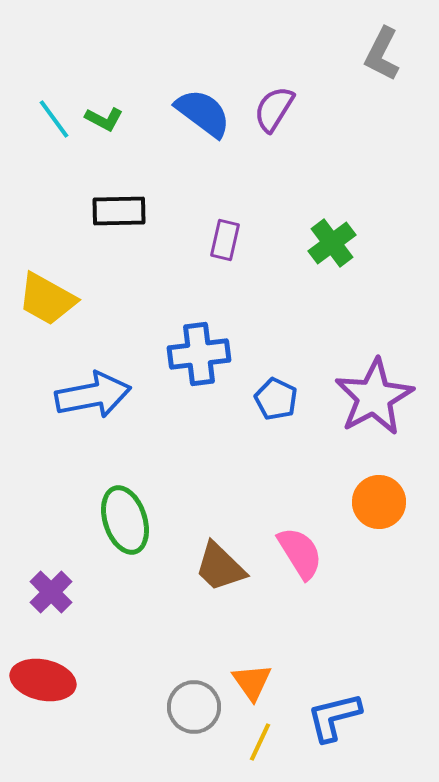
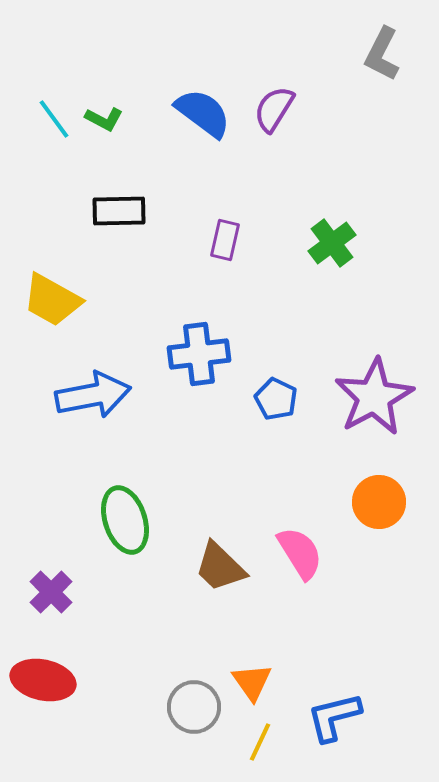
yellow trapezoid: moved 5 px right, 1 px down
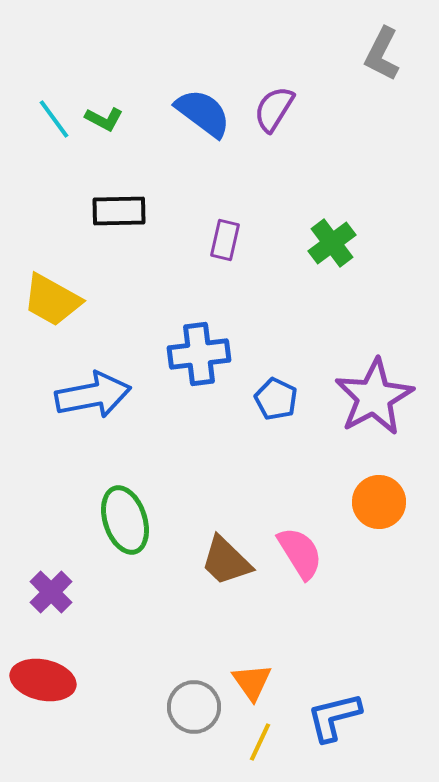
brown trapezoid: moved 6 px right, 6 px up
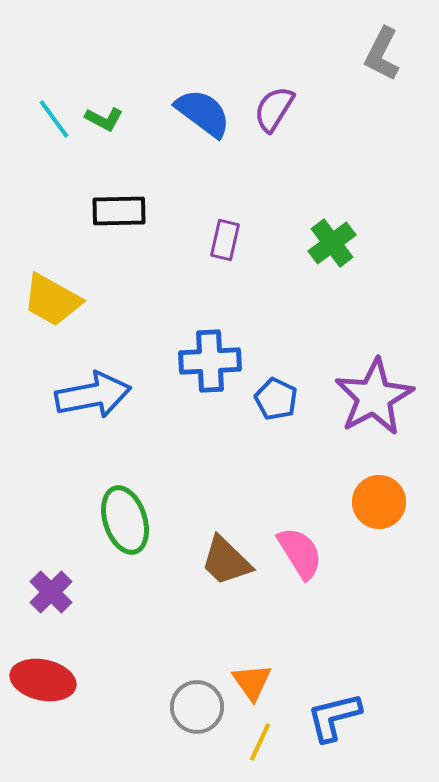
blue cross: moved 11 px right, 7 px down; rotated 4 degrees clockwise
gray circle: moved 3 px right
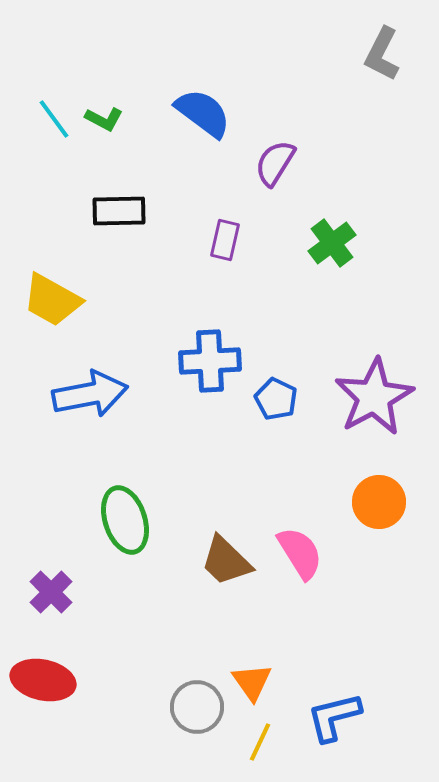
purple semicircle: moved 1 px right, 54 px down
blue arrow: moved 3 px left, 1 px up
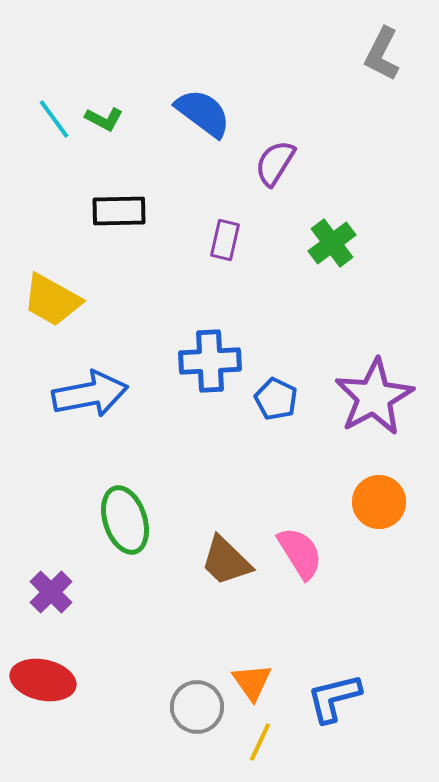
blue L-shape: moved 19 px up
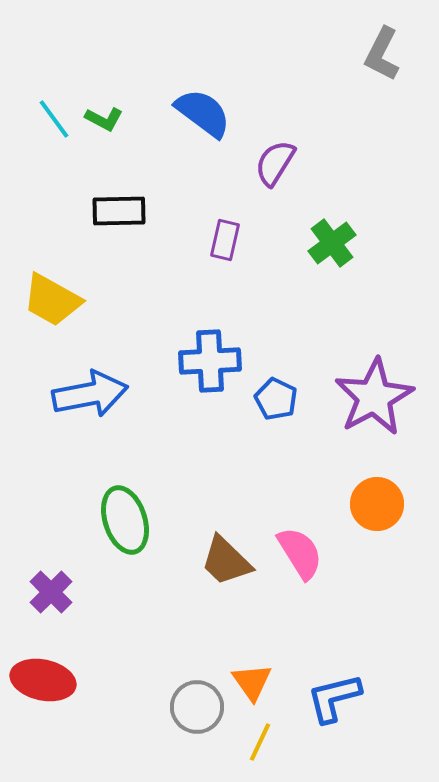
orange circle: moved 2 px left, 2 px down
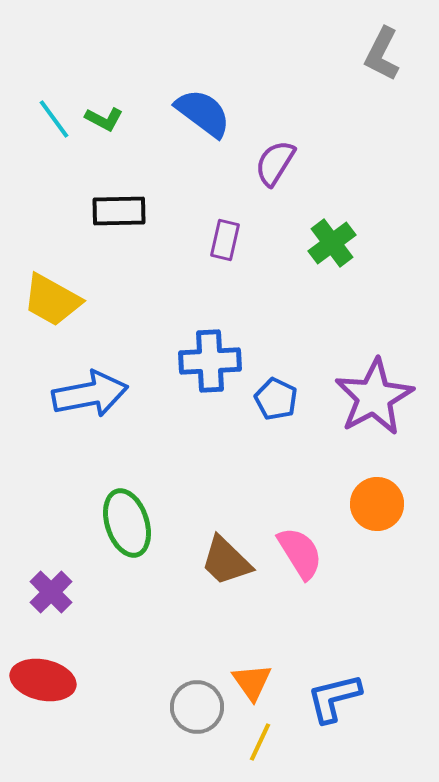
green ellipse: moved 2 px right, 3 px down
